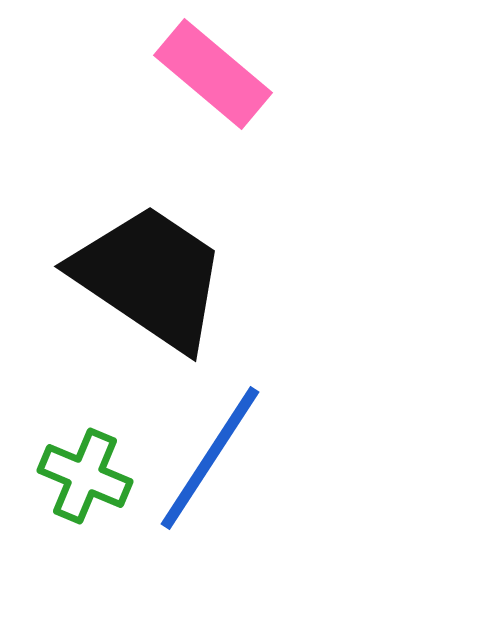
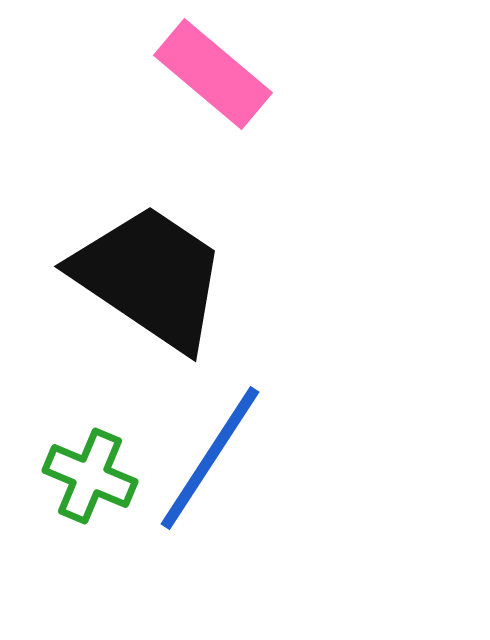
green cross: moved 5 px right
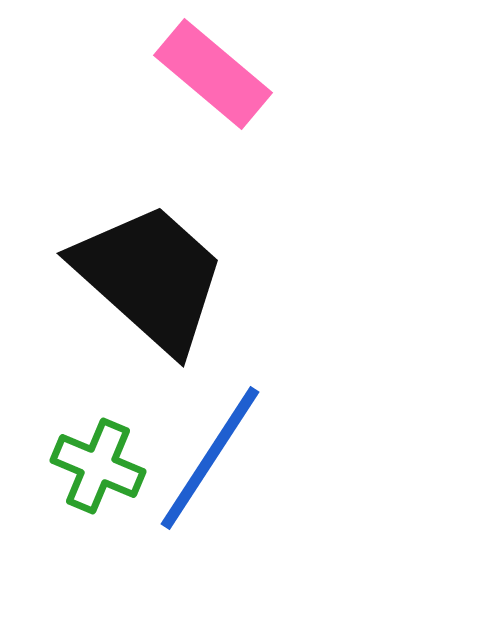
black trapezoid: rotated 8 degrees clockwise
green cross: moved 8 px right, 10 px up
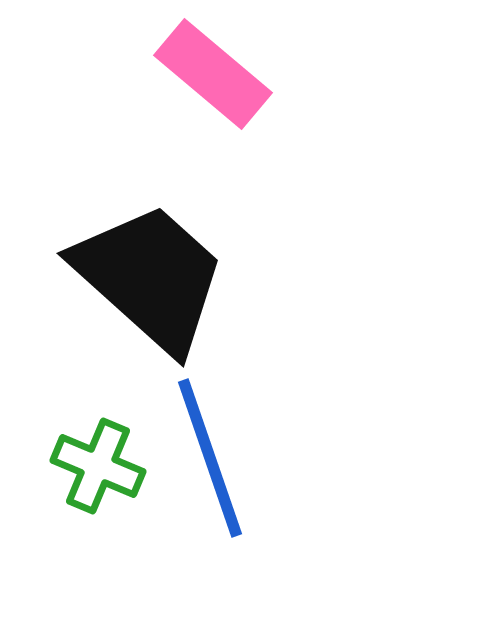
blue line: rotated 52 degrees counterclockwise
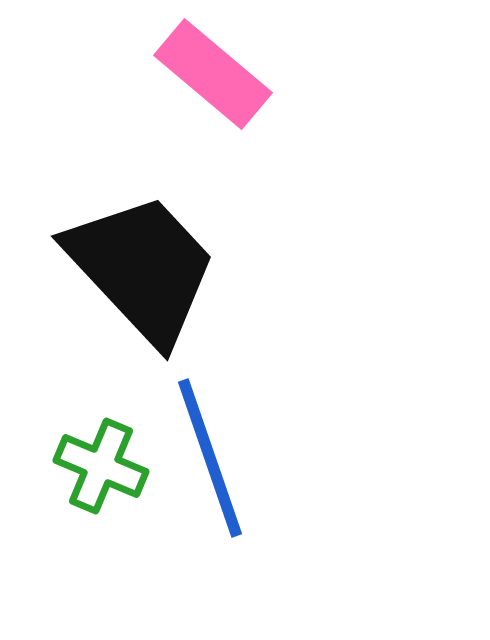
black trapezoid: moved 8 px left, 9 px up; rotated 5 degrees clockwise
green cross: moved 3 px right
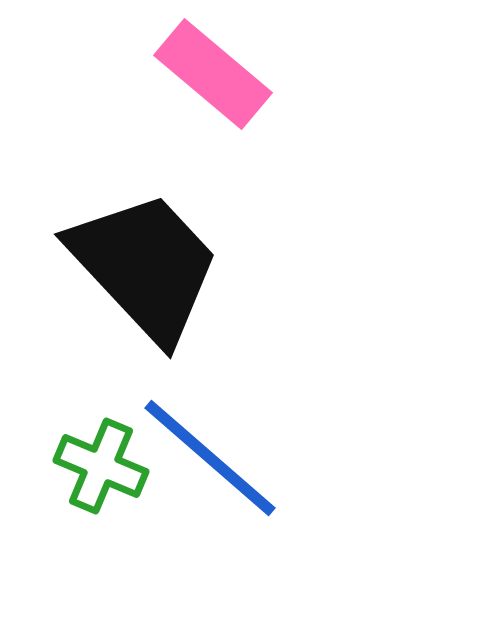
black trapezoid: moved 3 px right, 2 px up
blue line: rotated 30 degrees counterclockwise
